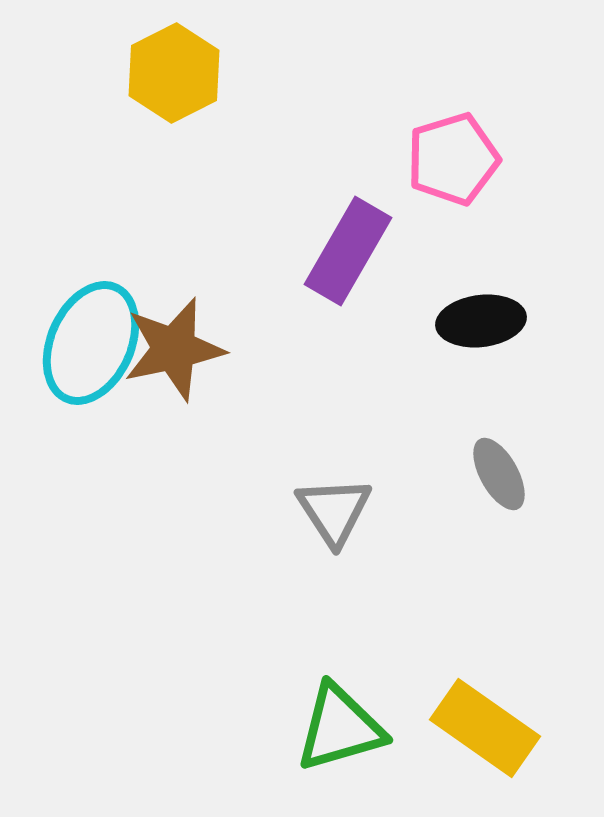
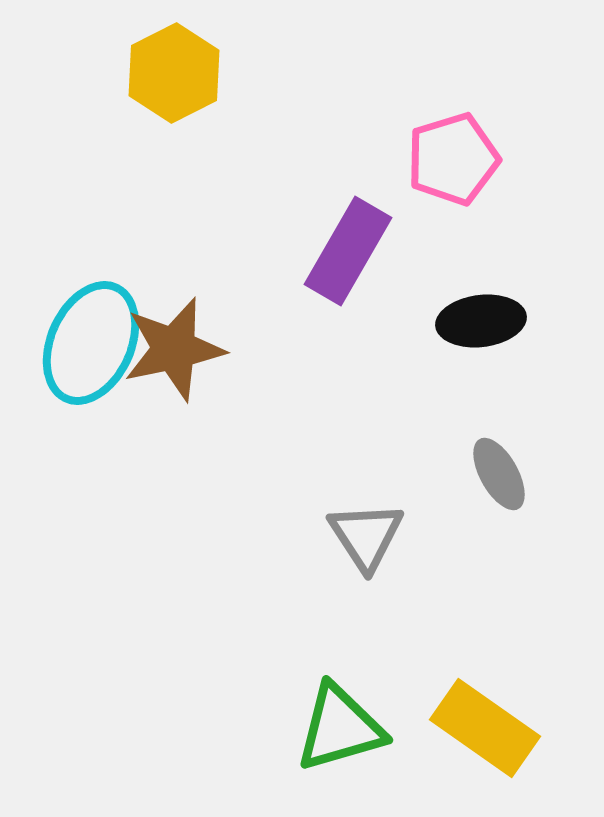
gray triangle: moved 32 px right, 25 px down
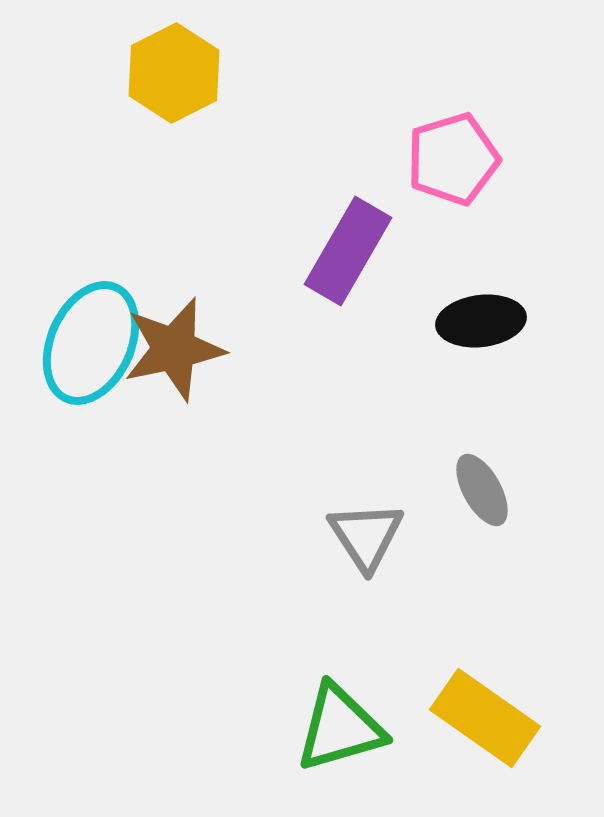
gray ellipse: moved 17 px left, 16 px down
yellow rectangle: moved 10 px up
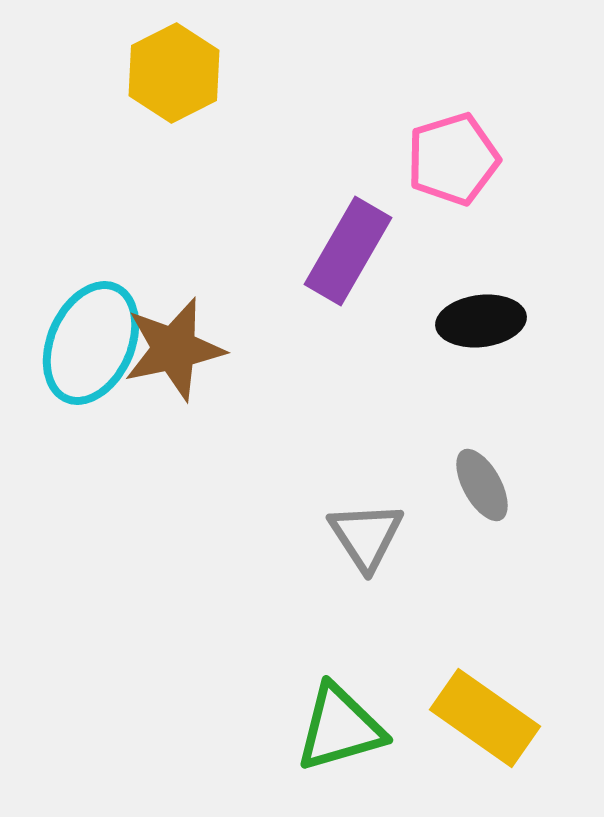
gray ellipse: moved 5 px up
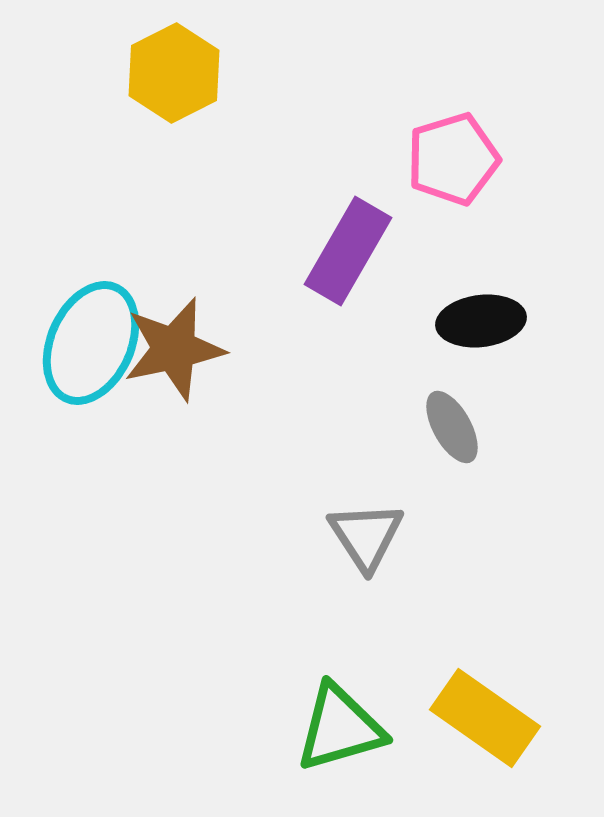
gray ellipse: moved 30 px left, 58 px up
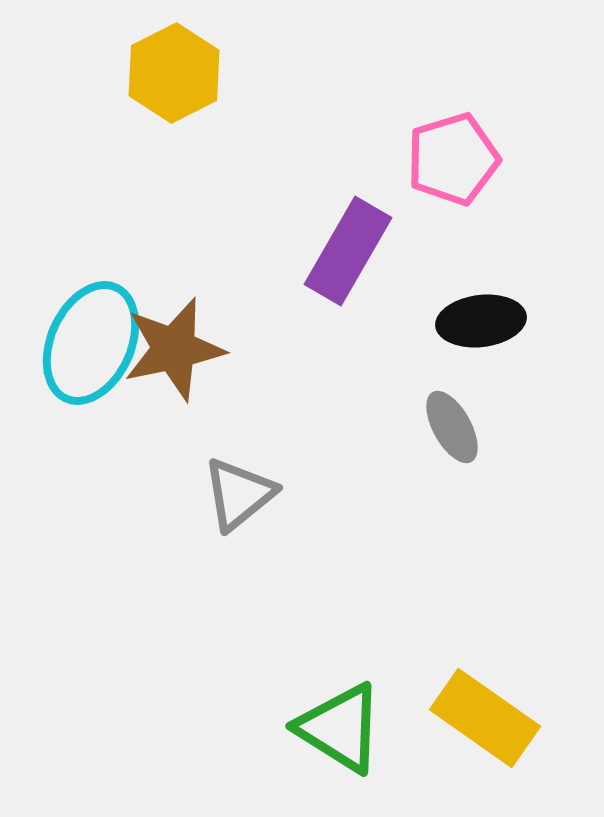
gray triangle: moved 127 px left, 42 px up; rotated 24 degrees clockwise
green triangle: rotated 48 degrees clockwise
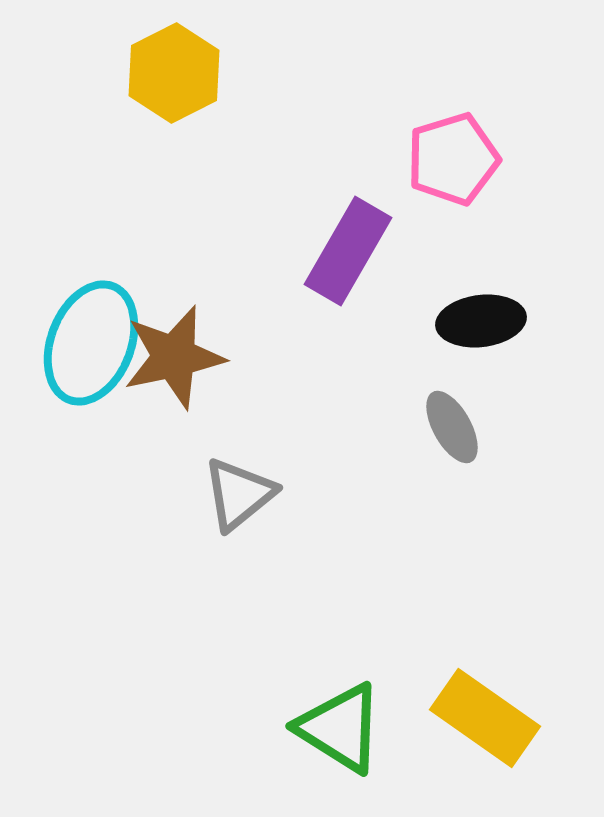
cyan ellipse: rotated 3 degrees counterclockwise
brown star: moved 8 px down
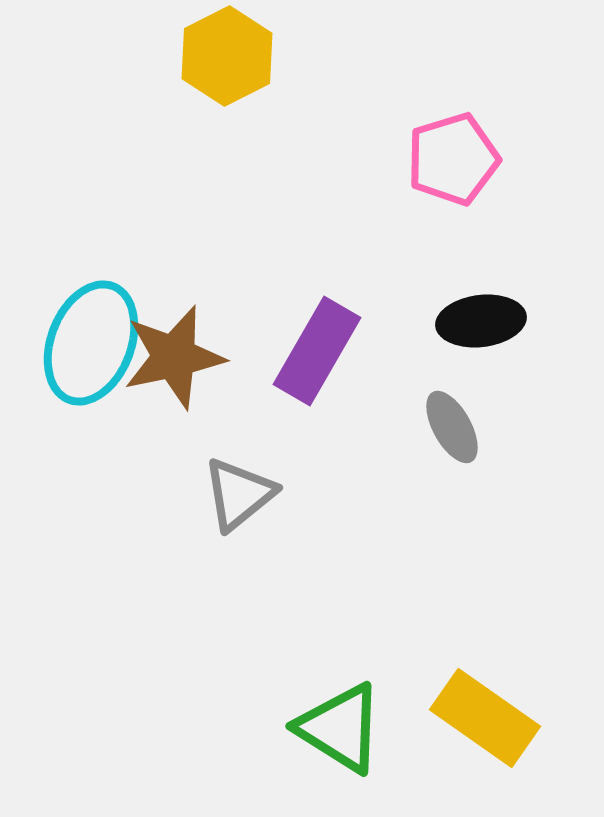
yellow hexagon: moved 53 px right, 17 px up
purple rectangle: moved 31 px left, 100 px down
